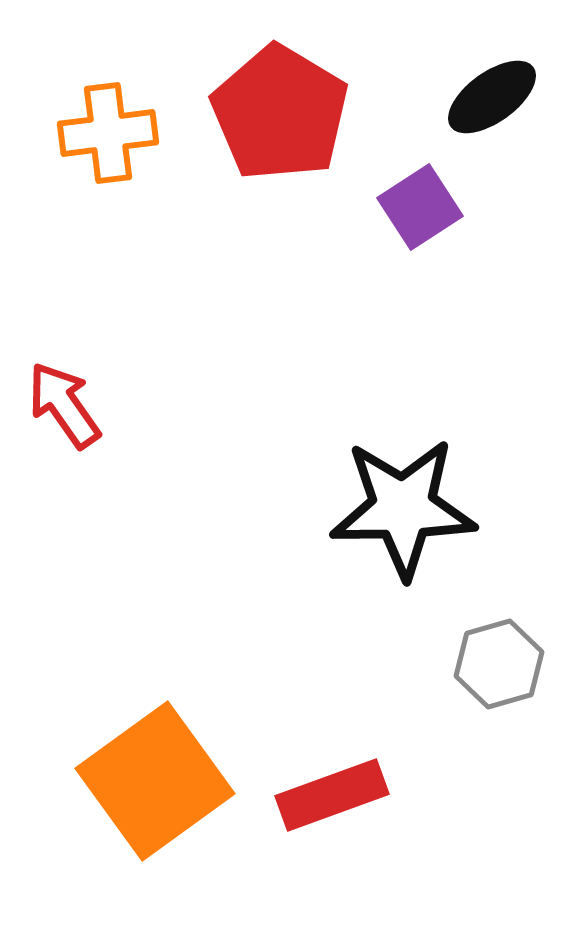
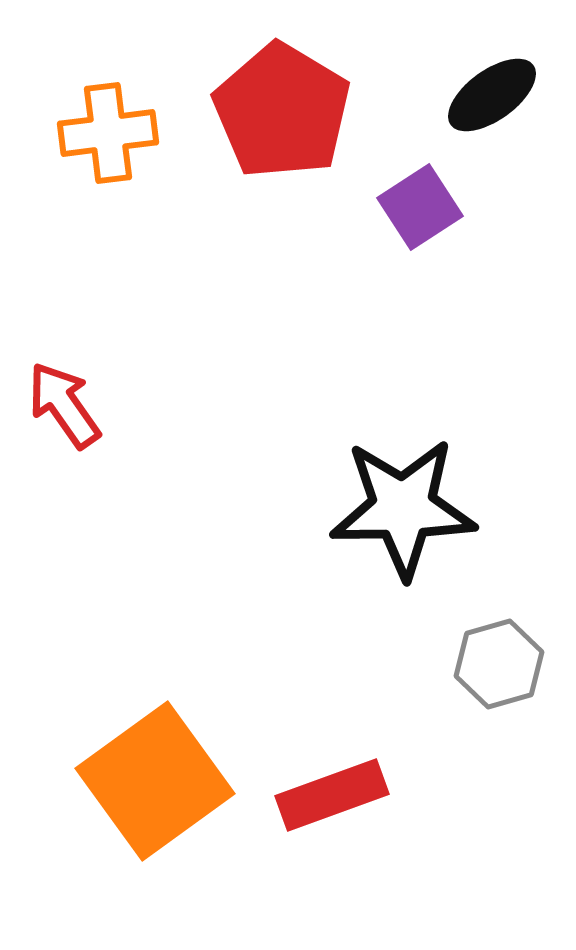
black ellipse: moved 2 px up
red pentagon: moved 2 px right, 2 px up
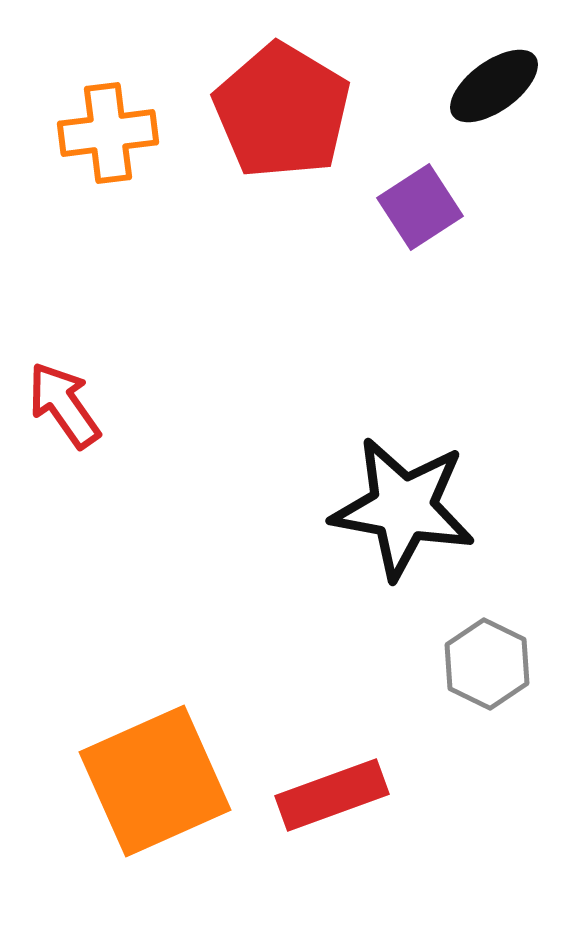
black ellipse: moved 2 px right, 9 px up
black star: rotated 11 degrees clockwise
gray hexagon: moved 12 px left; rotated 18 degrees counterclockwise
orange square: rotated 12 degrees clockwise
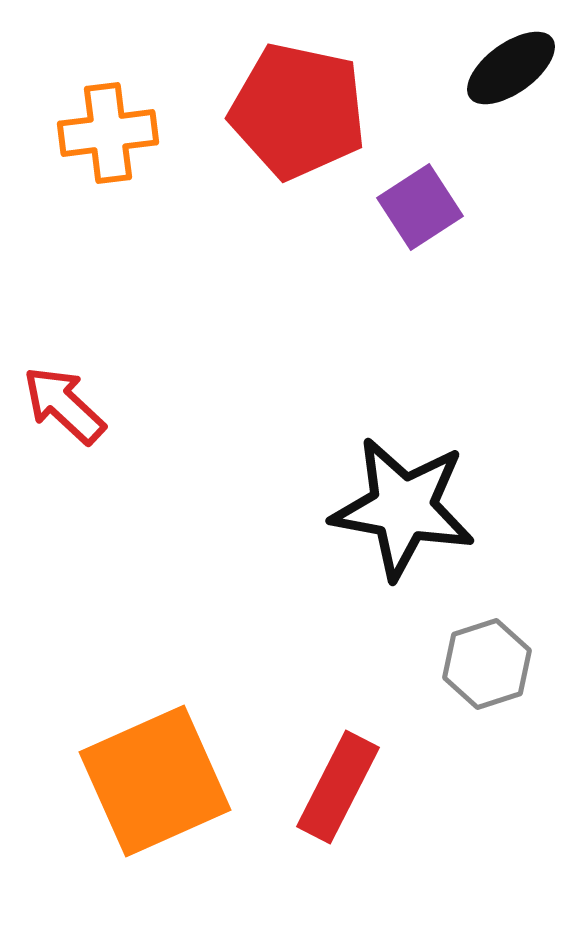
black ellipse: moved 17 px right, 18 px up
red pentagon: moved 16 px right; rotated 19 degrees counterclockwise
red arrow: rotated 12 degrees counterclockwise
gray hexagon: rotated 16 degrees clockwise
red rectangle: moved 6 px right, 8 px up; rotated 43 degrees counterclockwise
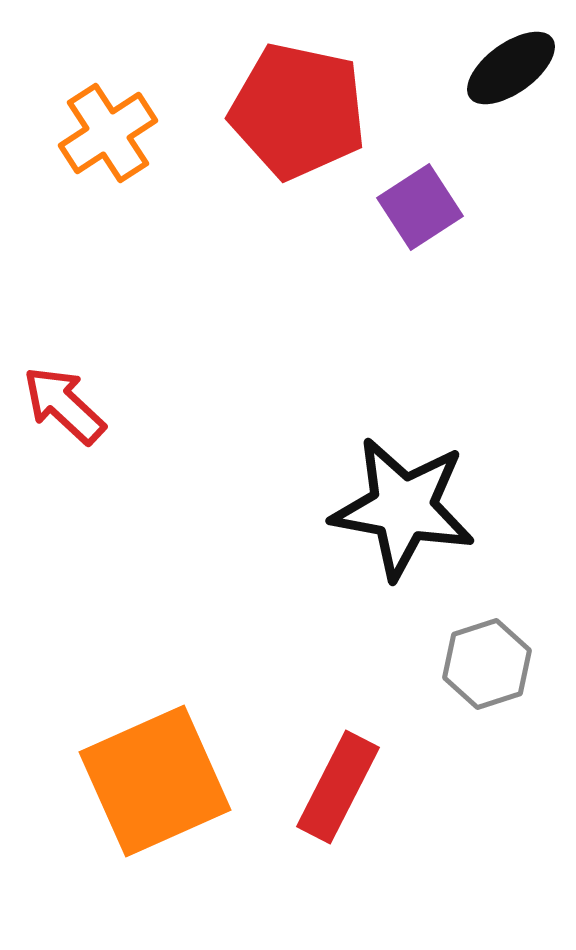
orange cross: rotated 26 degrees counterclockwise
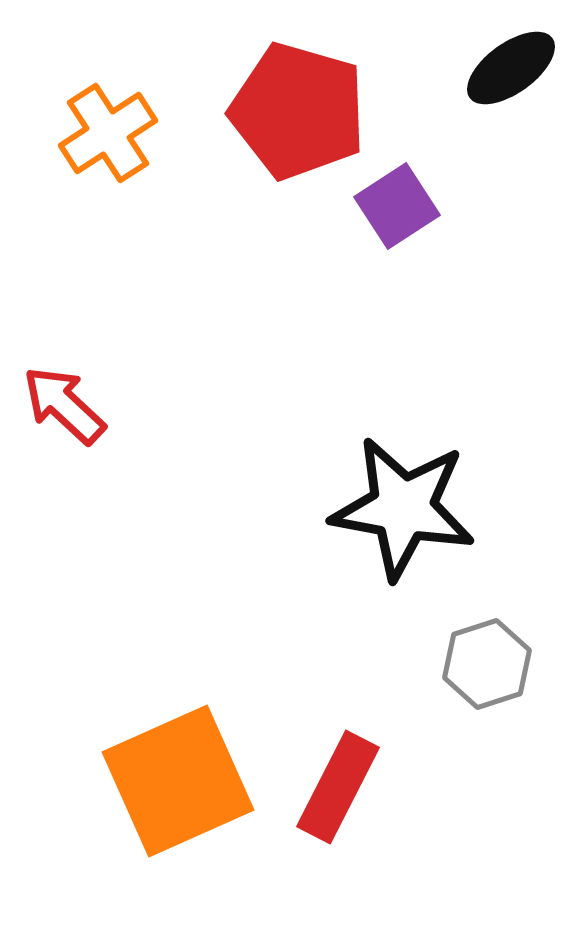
red pentagon: rotated 4 degrees clockwise
purple square: moved 23 px left, 1 px up
orange square: moved 23 px right
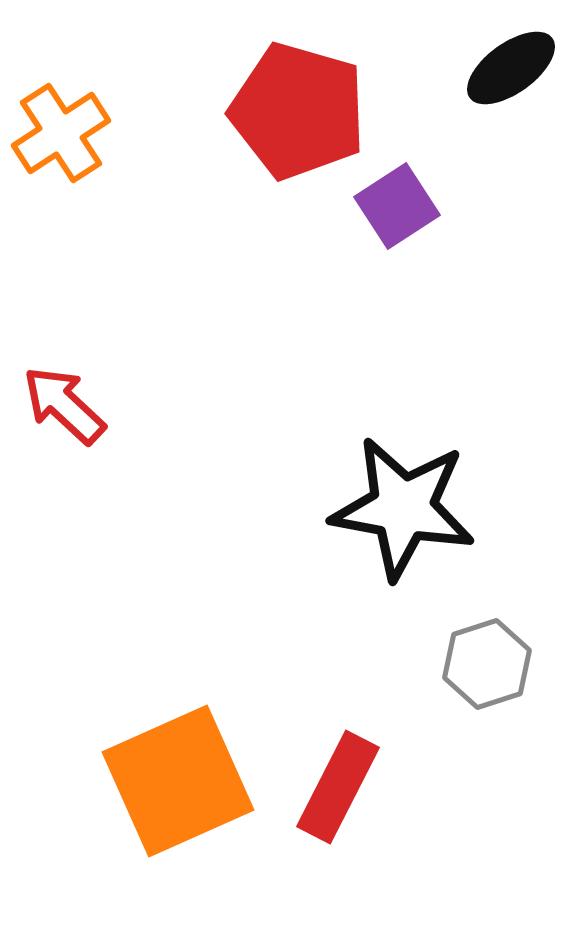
orange cross: moved 47 px left
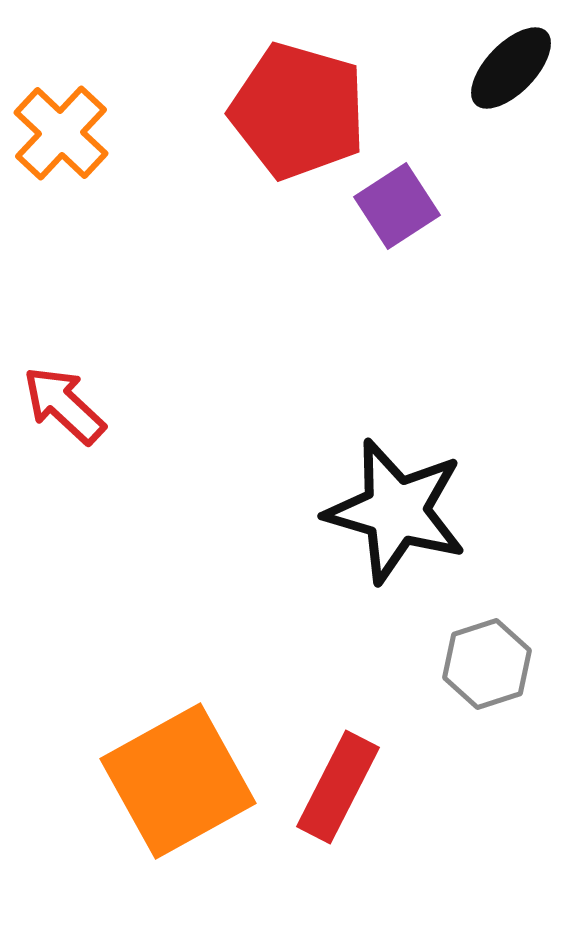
black ellipse: rotated 10 degrees counterclockwise
orange cross: rotated 14 degrees counterclockwise
black star: moved 7 px left, 3 px down; rotated 6 degrees clockwise
orange square: rotated 5 degrees counterclockwise
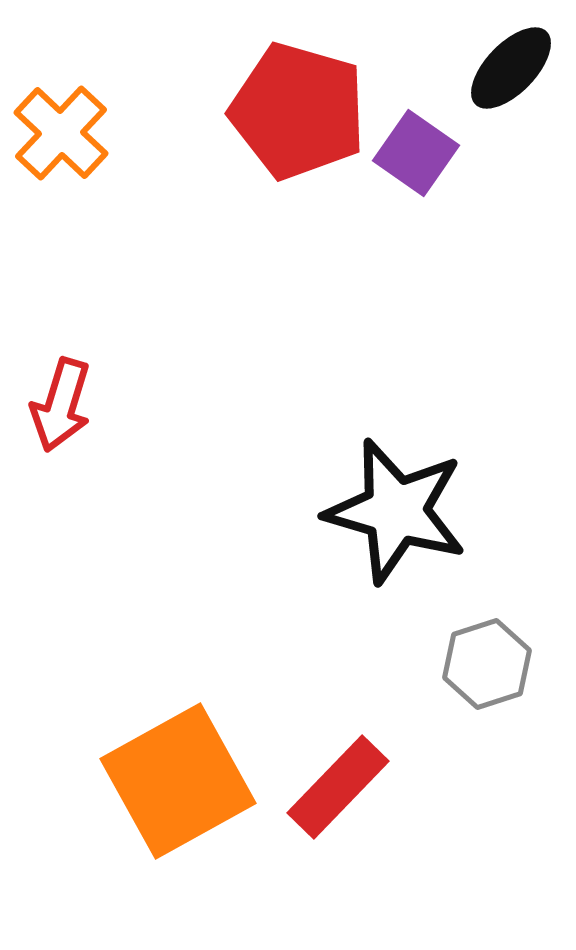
purple square: moved 19 px right, 53 px up; rotated 22 degrees counterclockwise
red arrow: moved 3 px left; rotated 116 degrees counterclockwise
red rectangle: rotated 17 degrees clockwise
